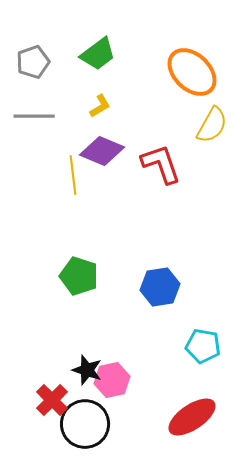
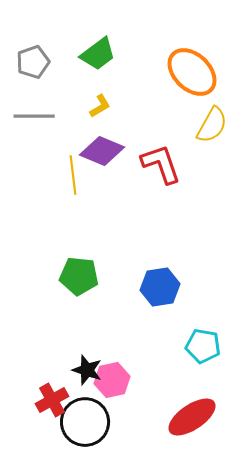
green pentagon: rotated 12 degrees counterclockwise
red cross: rotated 16 degrees clockwise
black circle: moved 2 px up
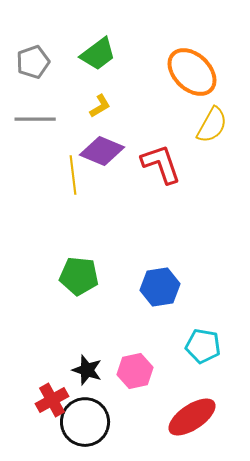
gray line: moved 1 px right, 3 px down
pink hexagon: moved 23 px right, 9 px up
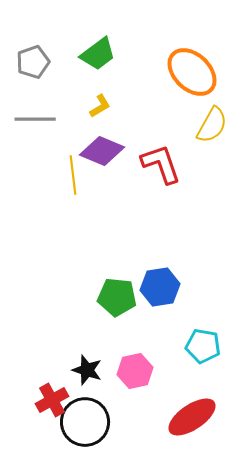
green pentagon: moved 38 px right, 21 px down
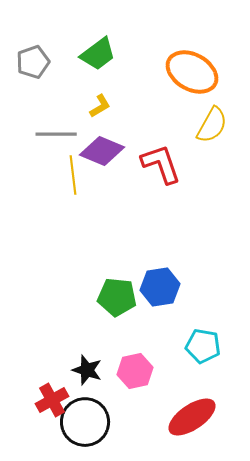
orange ellipse: rotated 15 degrees counterclockwise
gray line: moved 21 px right, 15 px down
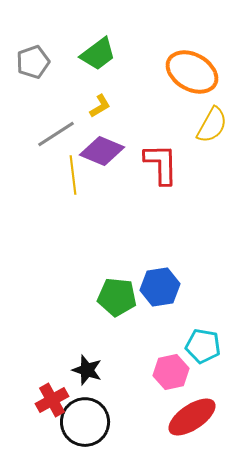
gray line: rotated 33 degrees counterclockwise
red L-shape: rotated 18 degrees clockwise
pink hexagon: moved 36 px right, 1 px down
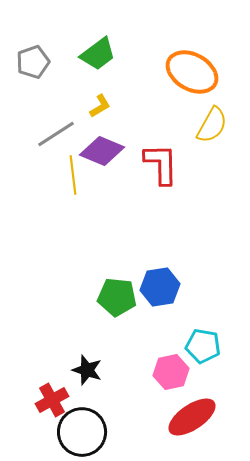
black circle: moved 3 px left, 10 px down
